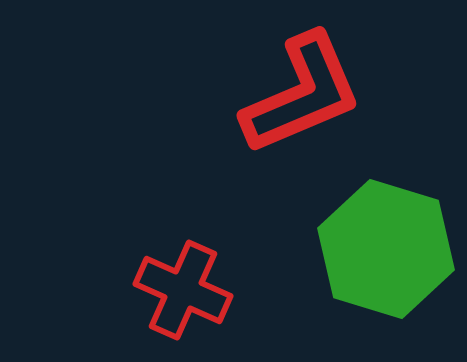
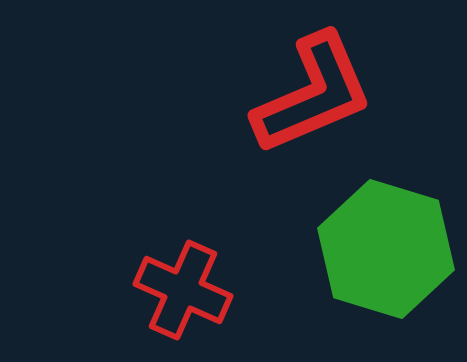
red L-shape: moved 11 px right
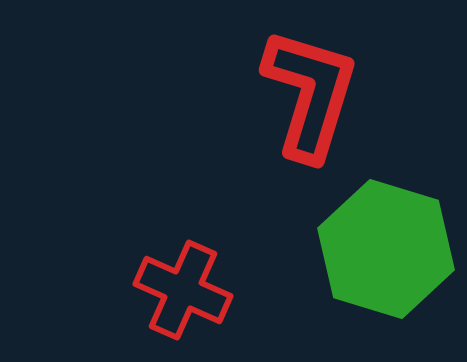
red L-shape: moved 3 px left; rotated 50 degrees counterclockwise
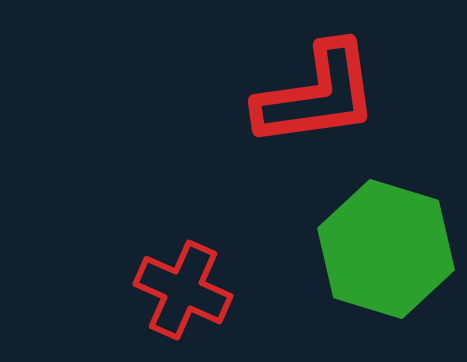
red L-shape: moved 7 px right, 1 px down; rotated 65 degrees clockwise
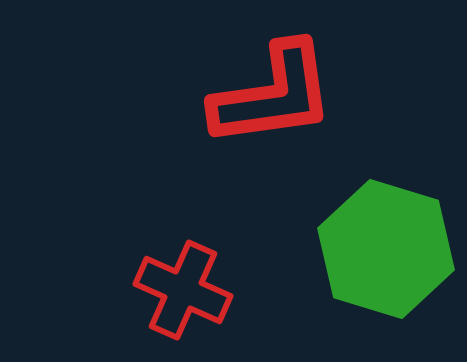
red L-shape: moved 44 px left
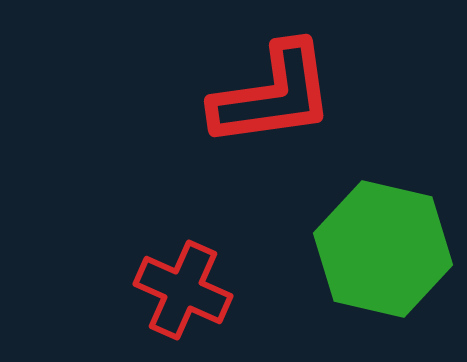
green hexagon: moved 3 px left; rotated 4 degrees counterclockwise
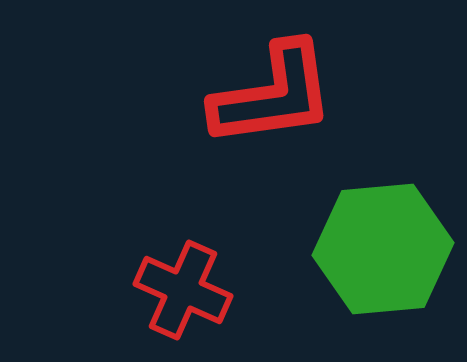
green hexagon: rotated 18 degrees counterclockwise
